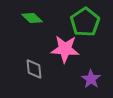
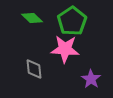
green pentagon: moved 13 px left, 1 px up
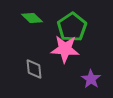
green pentagon: moved 6 px down
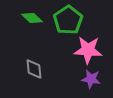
green pentagon: moved 4 px left, 7 px up
pink star: moved 23 px right, 1 px down
purple star: rotated 24 degrees counterclockwise
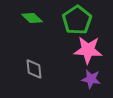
green pentagon: moved 9 px right
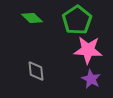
gray diamond: moved 2 px right, 2 px down
purple star: rotated 18 degrees clockwise
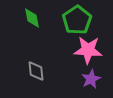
green diamond: rotated 35 degrees clockwise
purple star: rotated 18 degrees clockwise
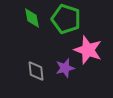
green pentagon: moved 11 px left, 1 px up; rotated 20 degrees counterclockwise
pink star: rotated 16 degrees clockwise
purple star: moved 26 px left, 11 px up; rotated 12 degrees clockwise
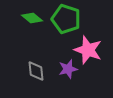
green diamond: rotated 40 degrees counterclockwise
purple star: moved 3 px right, 1 px down
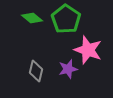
green pentagon: rotated 16 degrees clockwise
gray diamond: rotated 20 degrees clockwise
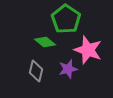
green diamond: moved 13 px right, 24 px down
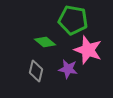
green pentagon: moved 7 px right, 1 px down; rotated 24 degrees counterclockwise
purple star: rotated 24 degrees clockwise
